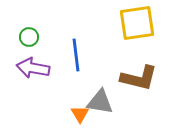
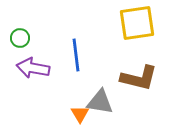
green circle: moved 9 px left, 1 px down
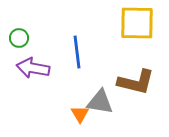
yellow square: rotated 9 degrees clockwise
green circle: moved 1 px left
blue line: moved 1 px right, 3 px up
brown L-shape: moved 3 px left, 4 px down
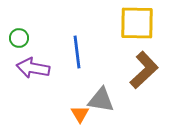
brown L-shape: moved 8 px right, 12 px up; rotated 57 degrees counterclockwise
gray triangle: moved 1 px right, 2 px up
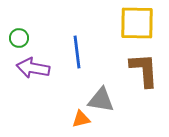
brown L-shape: rotated 51 degrees counterclockwise
orange triangle: moved 1 px right, 5 px down; rotated 48 degrees clockwise
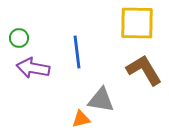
brown L-shape: rotated 27 degrees counterclockwise
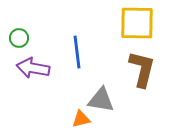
brown L-shape: moved 2 px left, 1 px up; rotated 45 degrees clockwise
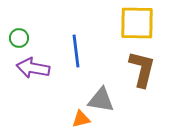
blue line: moved 1 px left, 1 px up
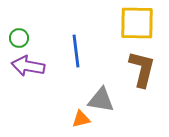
purple arrow: moved 5 px left, 2 px up
